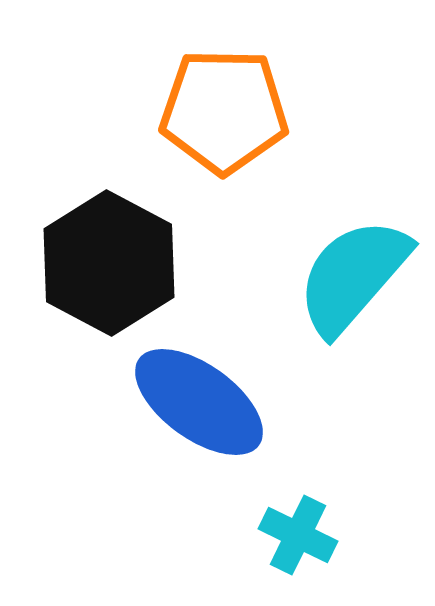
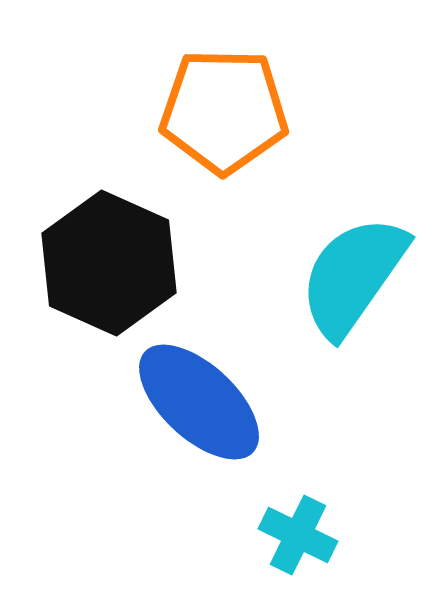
black hexagon: rotated 4 degrees counterclockwise
cyan semicircle: rotated 6 degrees counterclockwise
blue ellipse: rotated 7 degrees clockwise
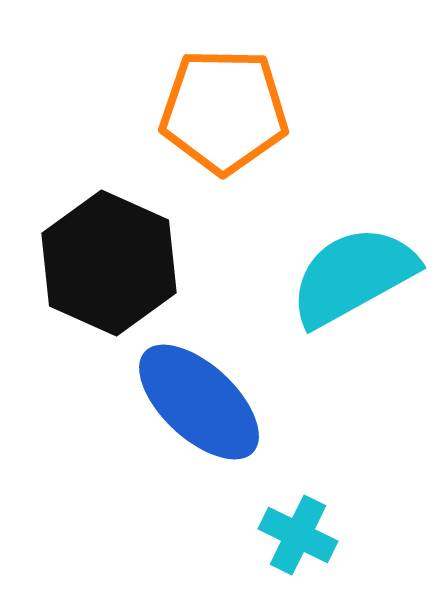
cyan semicircle: rotated 26 degrees clockwise
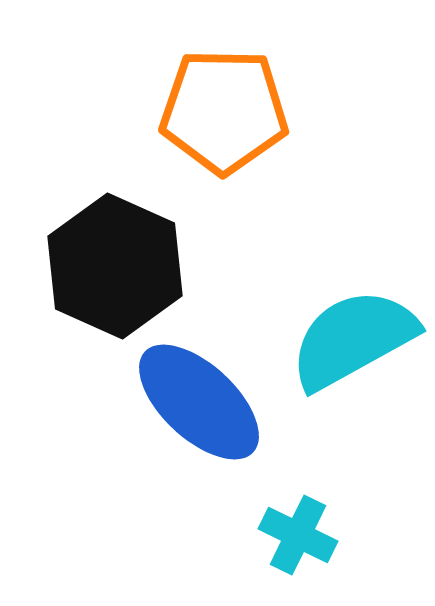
black hexagon: moved 6 px right, 3 px down
cyan semicircle: moved 63 px down
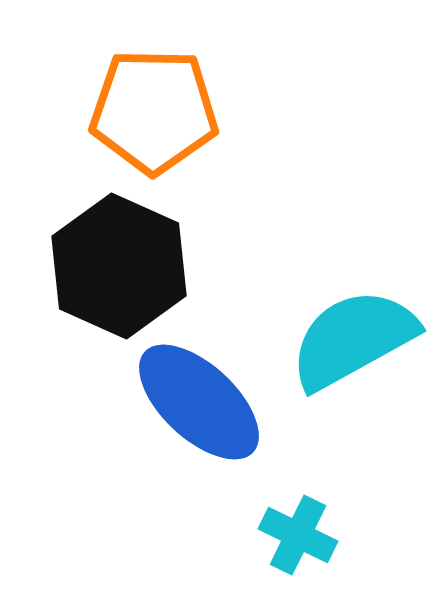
orange pentagon: moved 70 px left
black hexagon: moved 4 px right
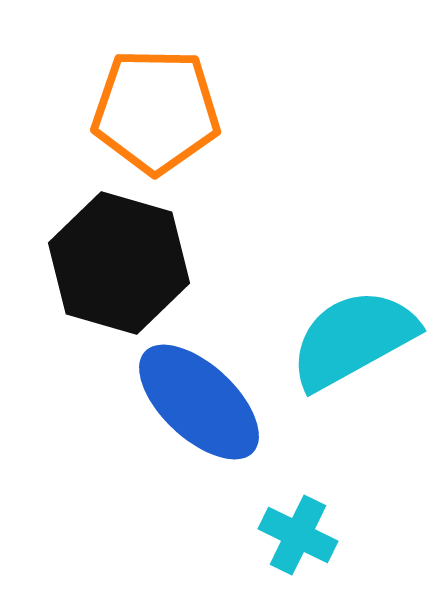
orange pentagon: moved 2 px right
black hexagon: moved 3 px up; rotated 8 degrees counterclockwise
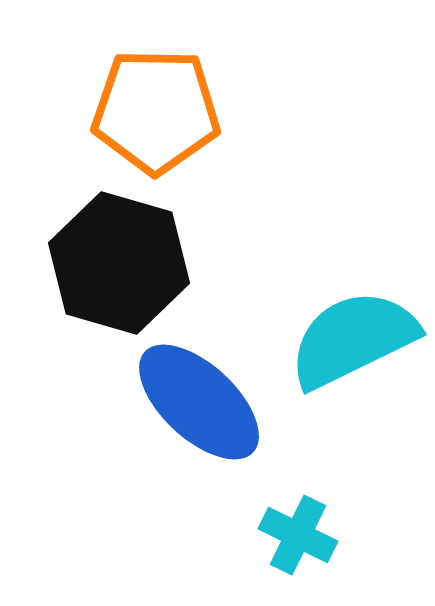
cyan semicircle: rotated 3 degrees clockwise
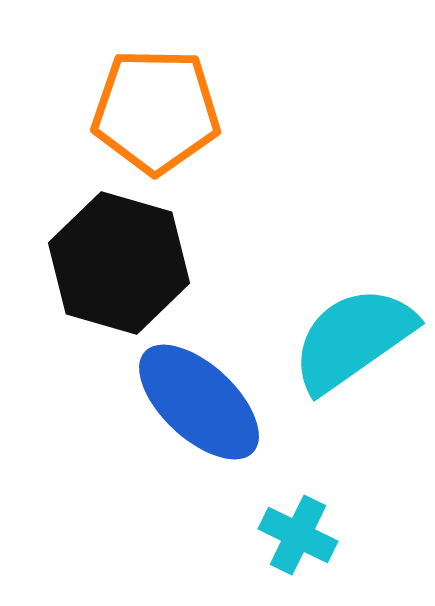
cyan semicircle: rotated 9 degrees counterclockwise
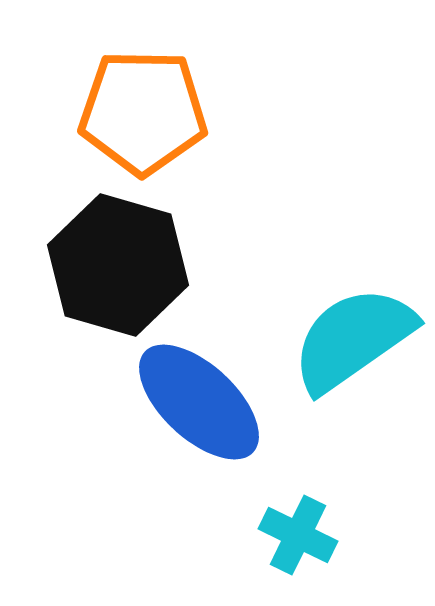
orange pentagon: moved 13 px left, 1 px down
black hexagon: moved 1 px left, 2 px down
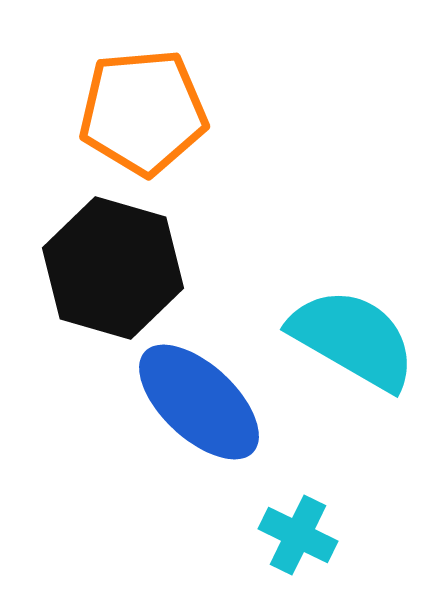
orange pentagon: rotated 6 degrees counterclockwise
black hexagon: moved 5 px left, 3 px down
cyan semicircle: rotated 65 degrees clockwise
